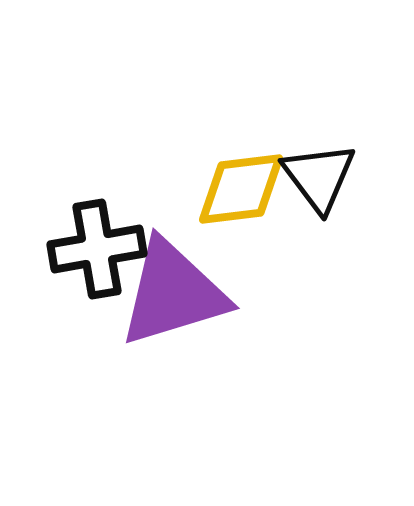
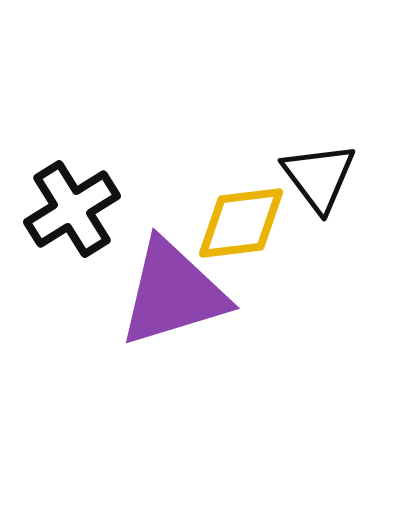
yellow diamond: moved 34 px down
black cross: moved 25 px left, 40 px up; rotated 22 degrees counterclockwise
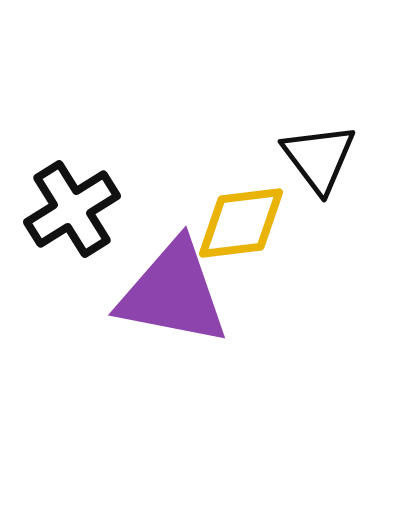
black triangle: moved 19 px up
purple triangle: rotated 28 degrees clockwise
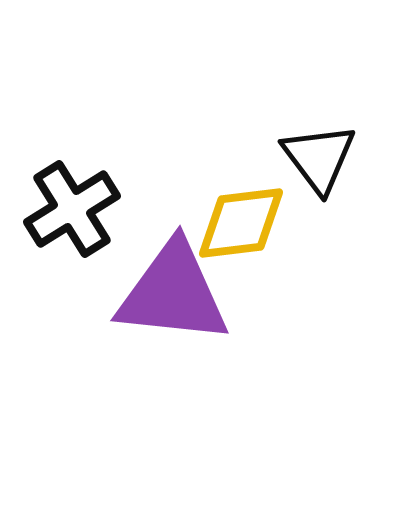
purple triangle: rotated 5 degrees counterclockwise
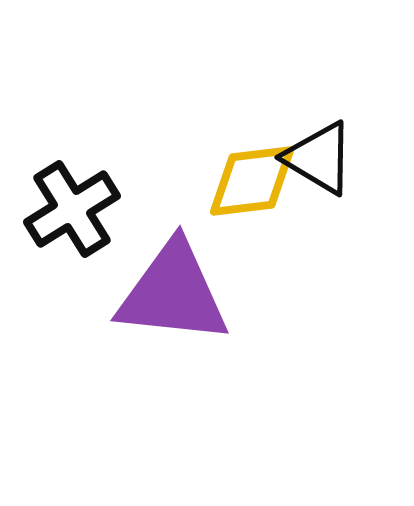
black triangle: rotated 22 degrees counterclockwise
yellow diamond: moved 11 px right, 42 px up
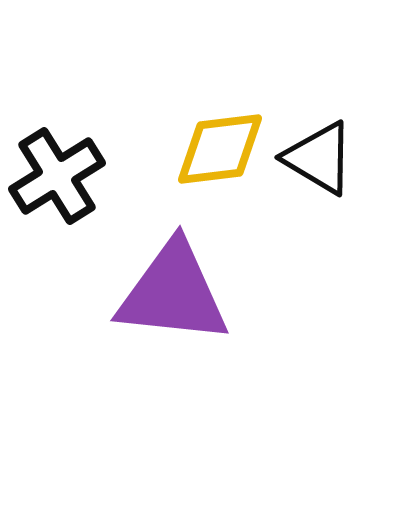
yellow diamond: moved 32 px left, 32 px up
black cross: moved 15 px left, 33 px up
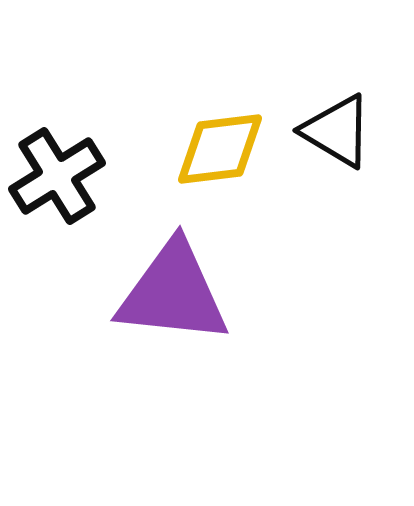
black triangle: moved 18 px right, 27 px up
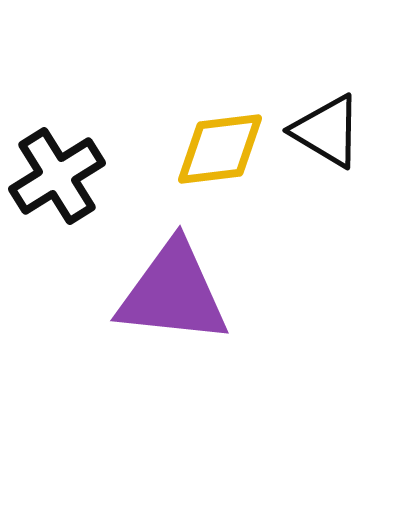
black triangle: moved 10 px left
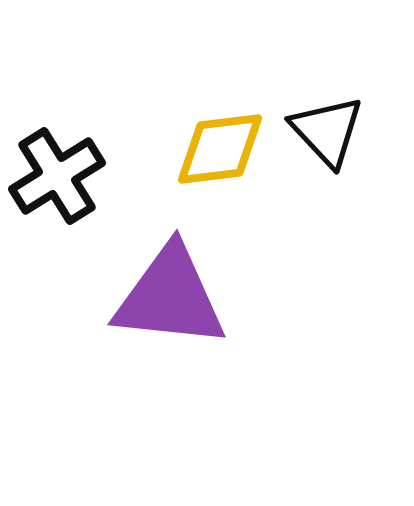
black triangle: rotated 16 degrees clockwise
purple triangle: moved 3 px left, 4 px down
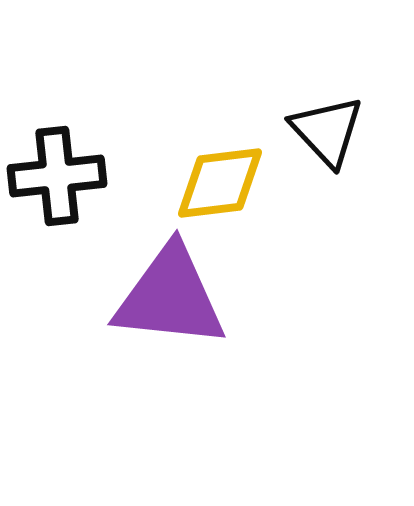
yellow diamond: moved 34 px down
black cross: rotated 26 degrees clockwise
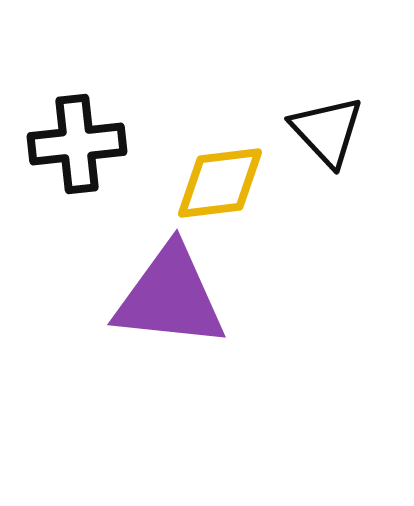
black cross: moved 20 px right, 32 px up
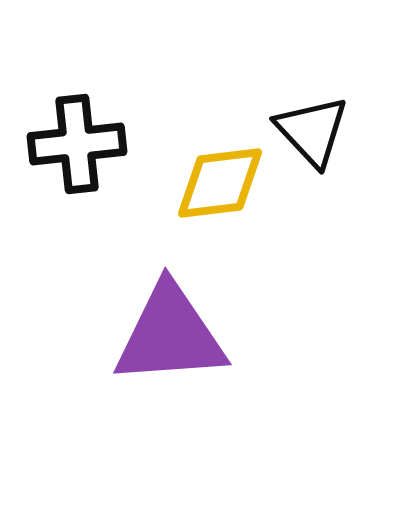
black triangle: moved 15 px left
purple triangle: moved 38 px down; rotated 10 degrees counterclockwise
